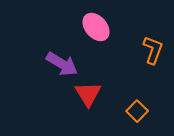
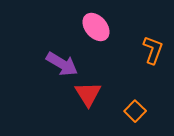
orange square: moved 2 px left
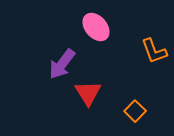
orange L-shape: moved 1 px right, 1 px down; rotated 140 degrees clockwise
purple arrow: rotated 96 degrees clockwise
red triangle: moved 1 px up
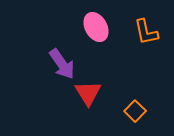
pink ellipse: rotated 12 degrees clockwise
orange L-shape: moved 8 px left, 19 px up; rotated 8 degrees clockwise
purple arrow: rotated 72 degrees counterclockwise
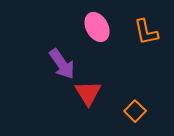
pink ellipse: moved 1 px right
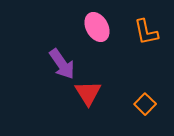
orange square: moved 10 px right, 7 px up
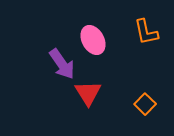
pink ellipse: moved 4 px left, 13 px down
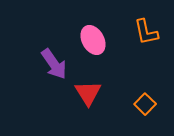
purple arrow: moved 8 px left
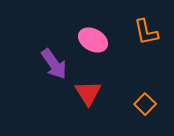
pink ellipse: rotated 32 degrees counterclockwise
